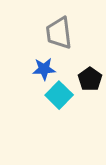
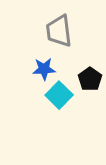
gray trapezoid: moved 2 px up
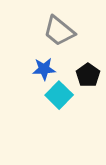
gray trapezoid: rotated 44 degrees counterclockwise
black pentagon: moved 2 px left, 4 px up
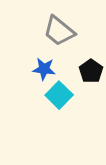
blue star: rotated 10 degrees clockwise
black pentagon: moved 3 px right, 4 px up
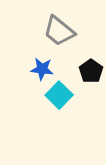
blue star: moved 2 px left
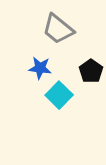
gray trapezoid: moved 1 px left, 2 px up
blue star: moved 2 px left, 1 px up
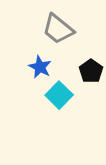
blue star: moved 1 px up; rotated 20 degrees clockwise
